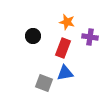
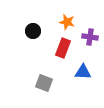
black circle: moved 5 px up
blue triangle: moved 18 px right, 1 px up; rotated 12 degrees clockwise
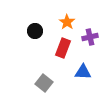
orange star: rotated 21 degrees clockwise
black circle: moved 2 px right
purple cross: rotated 21 degrees counterclockwise
gray square: rotated 18 degrees clockwise
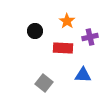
orange star: moved 1 px up
red rectangle: rotated 72 degrees clockwise
blue triangle: moved 3 px down
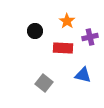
blue triangle: rotated 12 degrees clockwise
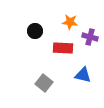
orange star: moved 3 px right, 1 px down; rotated 28 degrees counterclockwise
purple cross: rotated 28 degrees clockwise
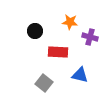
red rectangle: moved 5 px left, 4 px down
blue triangle: moved 3 px left
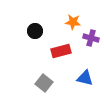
orange star: moved 3 px right
purple cross: moved 1 px right, 1 px down
red rectangle: moved 3 px right, 1 px up; rotated 18 degrees counterclockwise
blue triangle: moved 5 px right, 3 px down
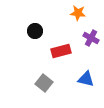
orange star: moved 5 px right, 9 px up
purple cross: rotated 14 degrees clockwise
blue triangle: moved 1 px right, 1 px down
